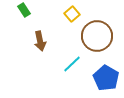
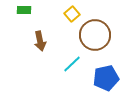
green rectangle: rotated 56 degrees counterclockwise
brown circle: moved 2 px left, 1 px up
blue pentagon: rotated 30 degrees clockwise
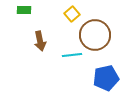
cyan line: moved 9 px up; rotated 36 degrees clockwise
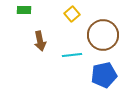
brown circle: moved 8 px right
blue pentagon: moved 2 px left, 3 px up
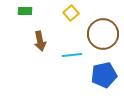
green rectangle: moved 1 px right, 1 px down
yellow square: moved 1 px left, 1 px up
brown circle: moved 1 px up
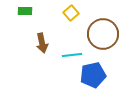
brown arrow: moved 2 px right, 2 px down
blue pentagon: moved 11 px left
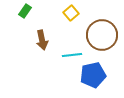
green rectangle: rotated 56 degrees counterclockwise
brown circle: moved 1 px left, 1 px down
brown arrow: moved 3 px up
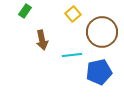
yellow square: moved 2 px right, 1 px down
brown circle: moved 3 px up
blue pentagon: moved 6 px right, 3 px up
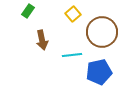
green rectangle: moved 3 px right
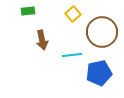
green rectangle: rotated 48 degrees clockwise
blue pentagon: moved 1 px down
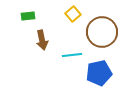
green rectangle: moved 5 px down
